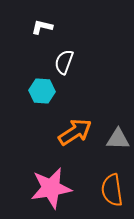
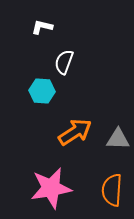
orange semicircle: rotated 12 degrees clockwise
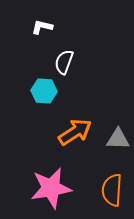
cyan hexagon: moved 2 px right
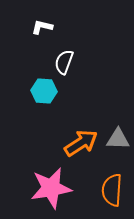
orange arrow: moved 6 px right, 11 px down
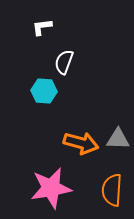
white L-shape: rotated 20 degrees counterclockwise
orange arrow: rotated 48 degrees clockwise
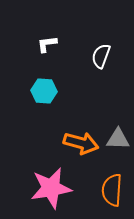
white L-shape: moved 5 px right, 17 px down
white semicircle: moved 37 px right, 6 px up
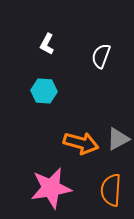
white L-shape: rotated 55 degrees counterclockwise
gray triangle: rotated 30 degrees counterclockwise
orange semicircle: moved 1 px left
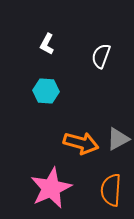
cyan hexagon: moved 2 px right
pink star: rotated 15 degrees counterclockwise
